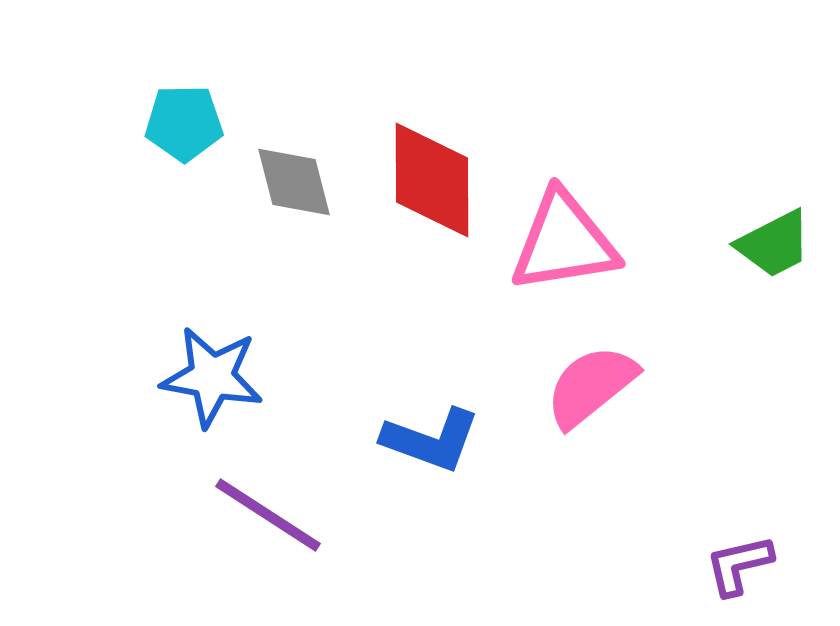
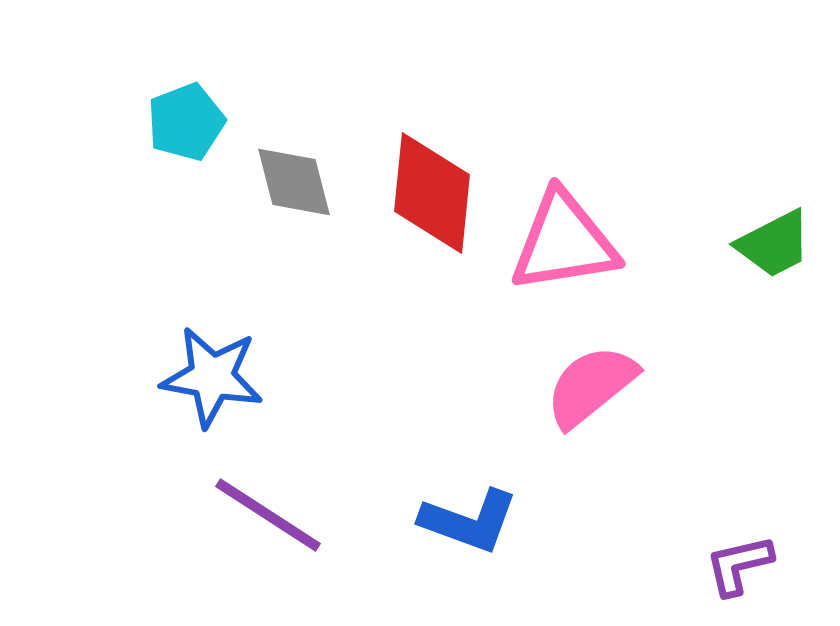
cyan pentagon: moved 2 px right, 1 px up; rotated 20 degrees counterclockwise
red diamond: moved 13 px down; rotated 6 degrees clockwise
blue L-shape: moved 38 px right, 81 px down
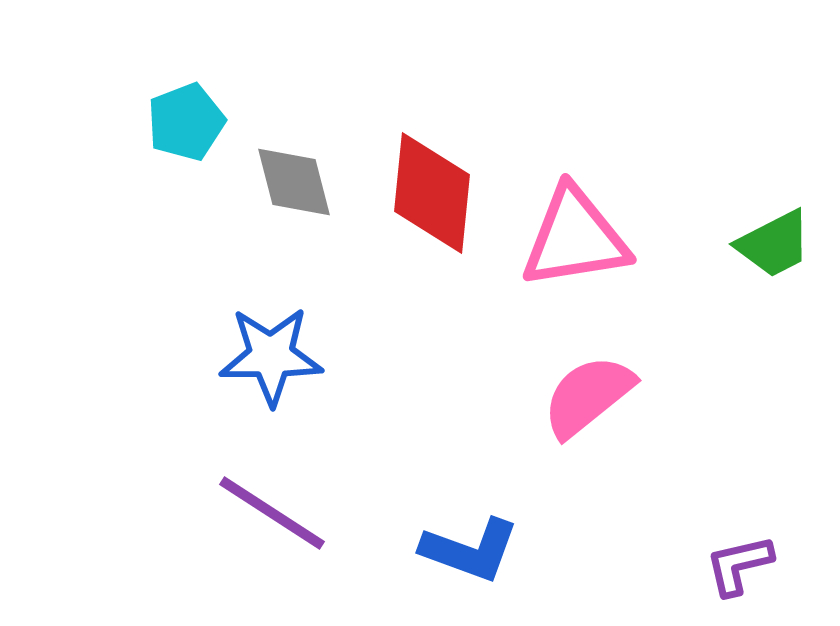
pink triangle: moved 11 px right, 4 px up
blue star: moved 59 px right, 21 px up; rotated 10 degrees counterclockwise
pink semicircle: moved 3 px left, 10 px down
purple line: moved 4 px right, 2 px up
blue L-shape: moved 1 px right, 29 px down
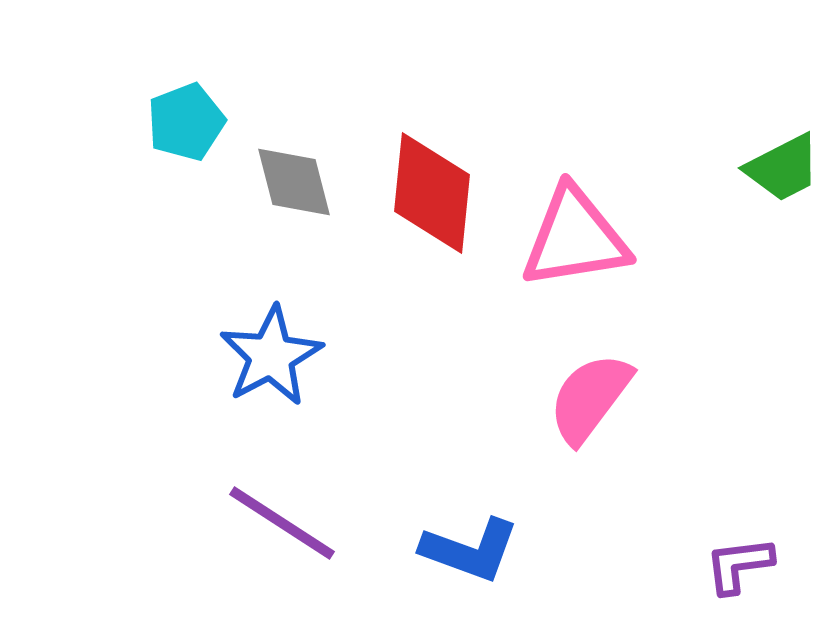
green trapezoid: moved 9 px right, 76 px up
blue star: rotated 28 degrees counterclockwise
pink semicircle: moved 2 px right, 2 px down; rotated 14 degrees counterclockwise
purple line: moved 10 px right, 10 px down
purple L-shape: rotated 6 degrees clockwise
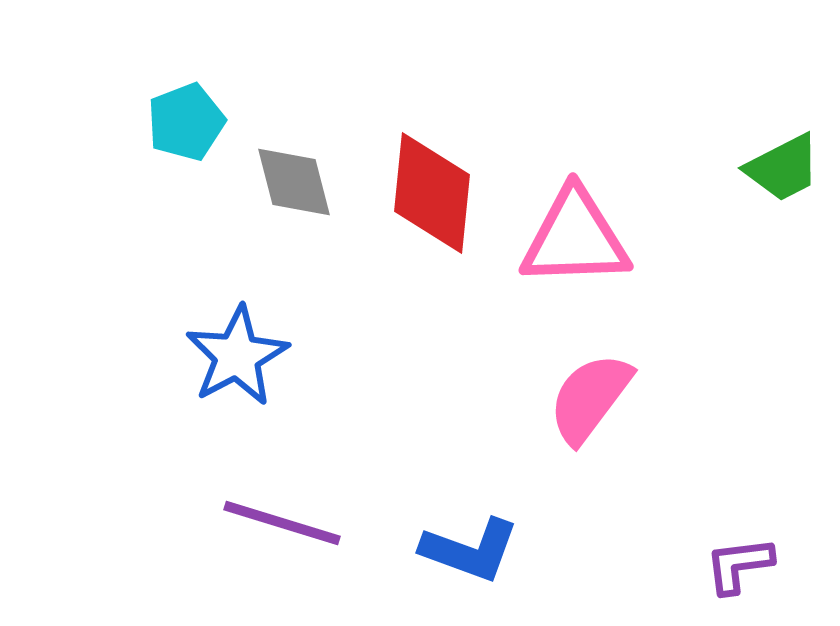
pink triangle: rotated 7 degrees clockwise
blue star: moved 34 px left
purple line: rotated 16 degrees counterclockwise
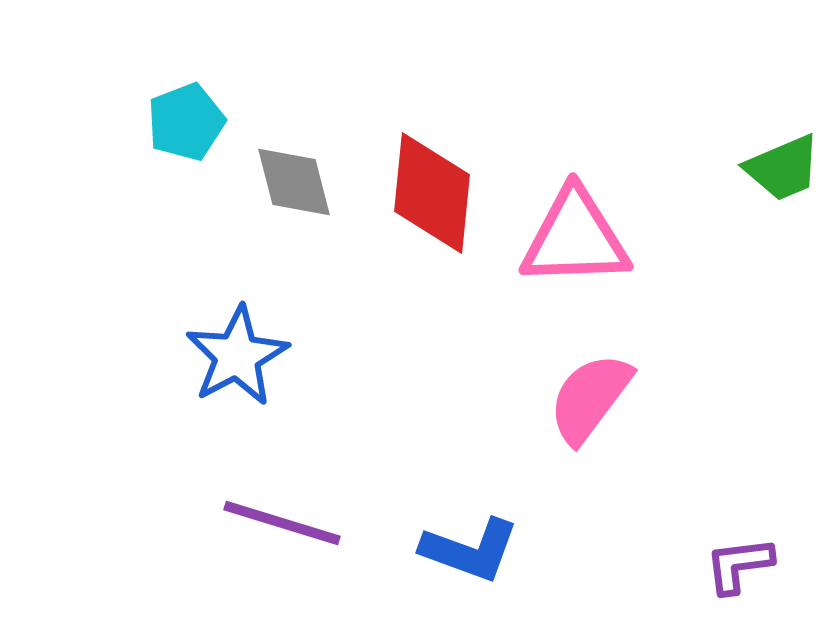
green trapezoid: rotated 4 degrees clockwise
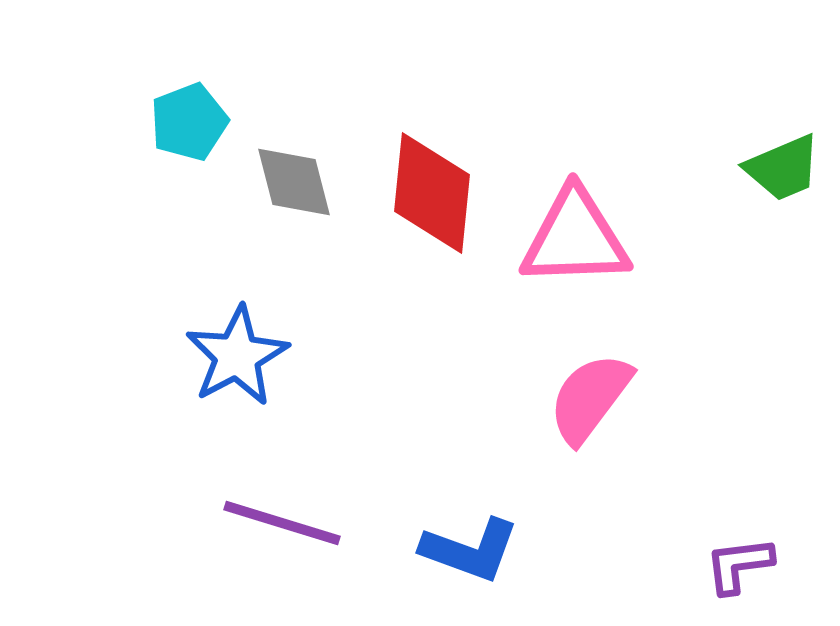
cyan pentagon: moved 3 px right
